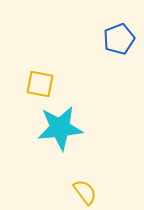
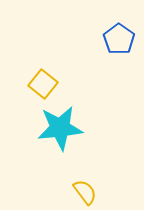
blue pentagon: rotated 16 degrees counterclockwise
yellow square: moved 3 px right; rotated 28 degrees clockwise
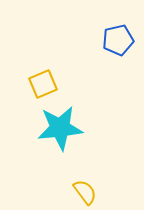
blue pentagon: moved 1 px left, 1 px down; rotated 24 degrees clockwise
yellow square: rotated 28 degrees clockwise
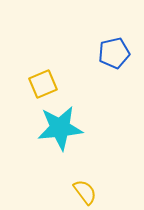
blue pentagon: moved 4 px left, 13 px down
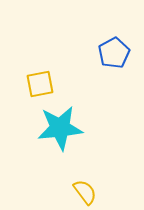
blue pentagon: rotated 16 degrees counterclockwise
yellow square: moved 3 px left; rotated 12 degrees clockwise
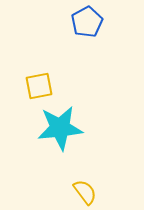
blue pentagon: moved 27 px left, 31 px up
yellow square: moved 1 px left, 2 px down
